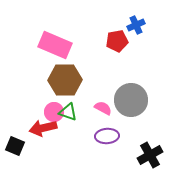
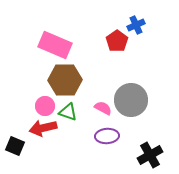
red pentagon: rotated 25 degrees counterclockwise
pink circle: moved 9 px left, 6 px up
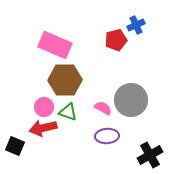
red pentagon: moved 1 px left, 1 px up; rotated 20 degrees clockwise
pink circle: moved 1 px left, 1 px down
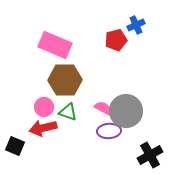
gray circle: moved 5 px left, 11 px down
purple ellipse: moved 2 px right, 5 px up
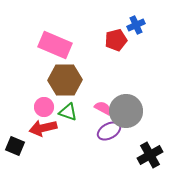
purple ellipse: rotated 25 degrees counterclockwise
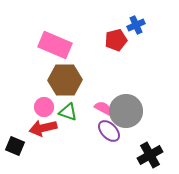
purple ellipse: rotated 75 degrees clockwise
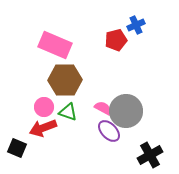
red arrow: rotated 8 degrees counterclockwise
black square: moved 2 px right, 2 px down
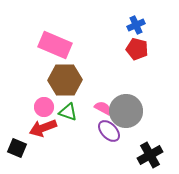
red pentagon: moved 21 px right, 9 px down; rotated 30 degrees clockwise
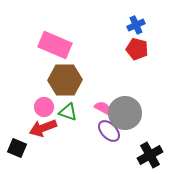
gray circle: moved 1 px left, 2 px down
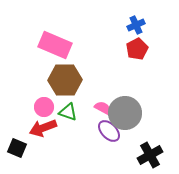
red pentagon: rotated 30 degrees clockwise
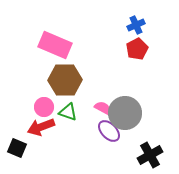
red arrow: moved 2 px left, 1 px up
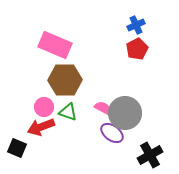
purple ellipse: moved 3 px right, 2 px down; rotated 10 degrees counterclockwise
